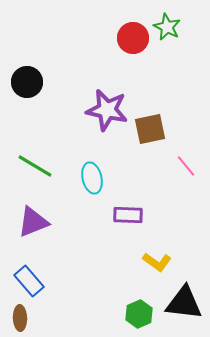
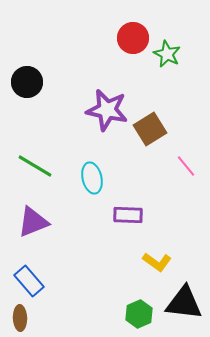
green star: moved 27 px down
brown square: rotated 20 degrees counterclockwise
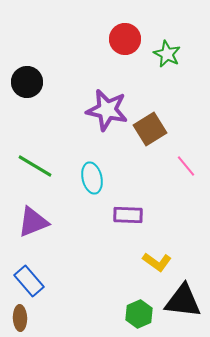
red circle: moved 8 px left, 1 px down
black triangle: moved 1 px left, 2 px up
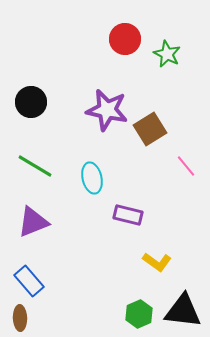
black circle: moved 4 px right, 20 px down
purple rectangle: rotated 12 degrees clockwise
black triangle: moved 10 px down
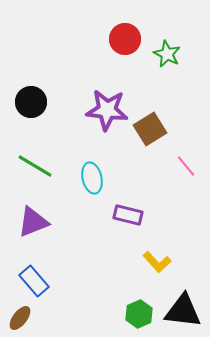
purple star: rotated 6 degrees counterclockwise
yellow L-shape: rotated 12 degrees clockwise
blue rectangle: moved 5 px right
brown ellipse: rotated 40 degrees clockwise
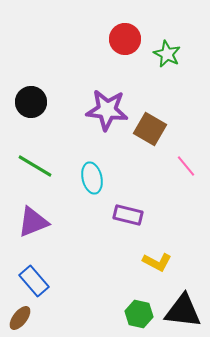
brown square: rotated 28 degrees counterclockwise
yellow L-shape: rotated 20 degrees counterclockwise
green hexagon: rotated 24 degrees counterclockwise
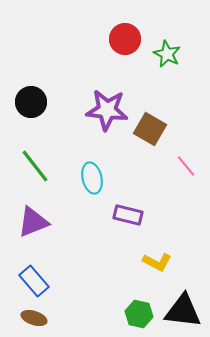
green line: rotated 21 degrees clockwise
brown ellipse: moved 14 px right; rotated 70 degrees clockwise
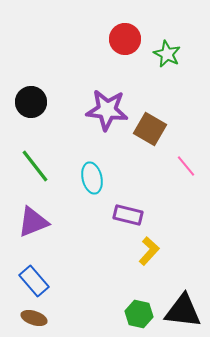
yellow L-shape: moved 8 px left, 11 px up; rotated 76 degrees counterclockwise
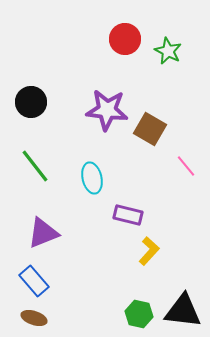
green star: moved 1 px right, 3 px up
purple triangle: moved 10 px right, 11 px down
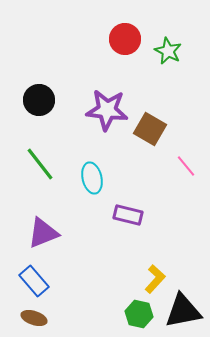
black circle: moved 8 px right, 2 px up
green line: moved 5 px right, 2 px up
yellow L-shape: moved 6 px right, 28 px down
black triangle: rotated 18 degrees counterclockwise
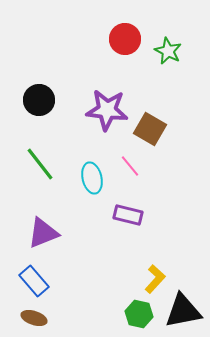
pink line: moved 56 px left
